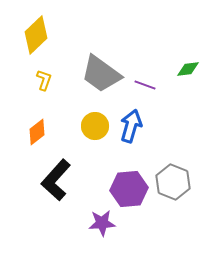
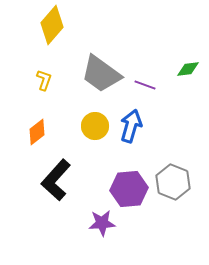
yellow diamond: moved 16 px right, 10 px up; rotated 6 degrees counterclockwise
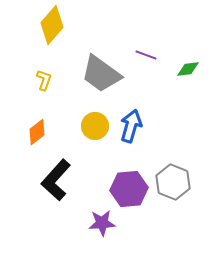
purple line: moved 1 px right, 30 px up
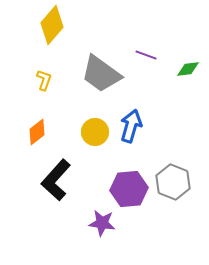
yellow circle: moved 6 px down
purple star: rotated 12 degrees clockwise
